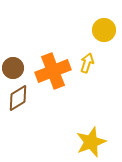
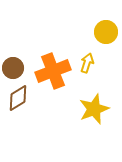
yellow circle: moved 2 px right, 2 px down
yellow star: moved 3 px right, 33 px up
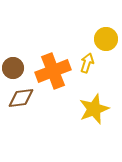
yellow circle: moved 7 px down
brown diamond: moved 3 px right; rotated 24 degrees clockwise
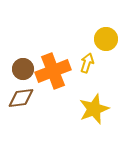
brown circle: moved 10 px right, 1 px down
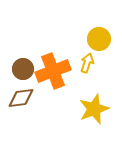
yellow circle: moved 7 px left
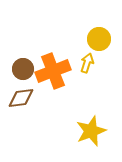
yellow star: moved 3 px left, 22 px down
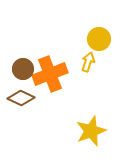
yellow arrow: moved 1 px right, 1 px up
orange cross: moved 3 px left, 3 px down
brown diamond: rotated 32 degrees clockwise
